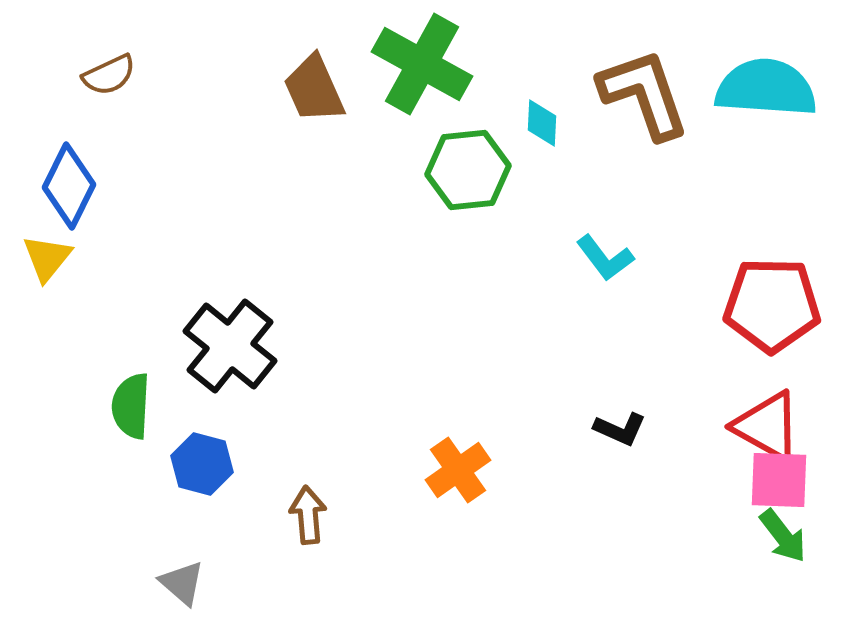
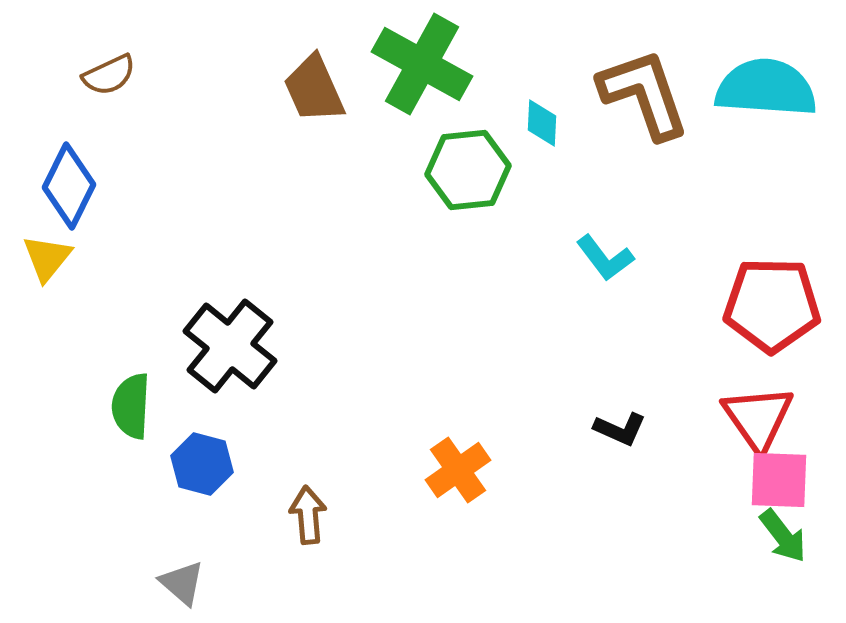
red triangle: moved 9 px left, 8 px up; rotated 26 degrees clockwise
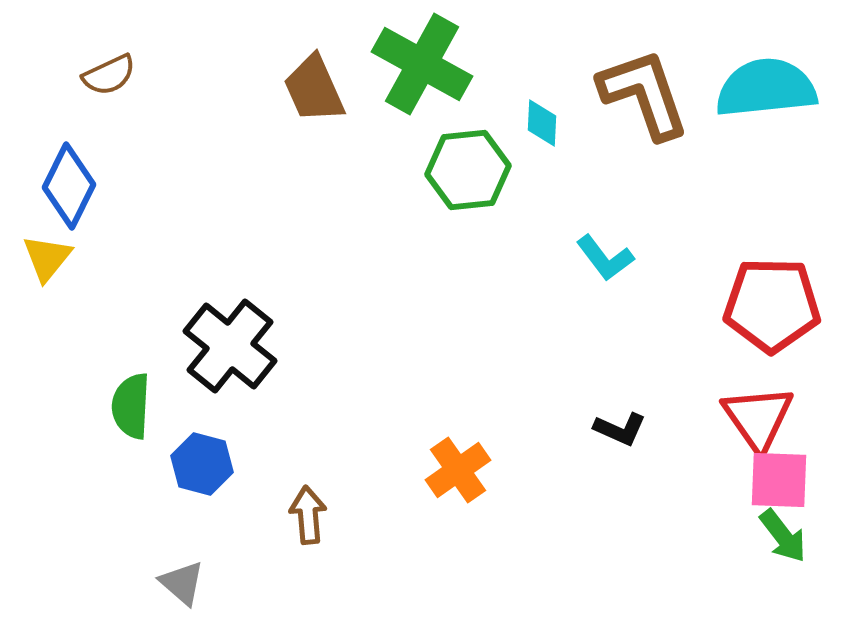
cyan semicircle: rotated 10 degrees counterclockwise
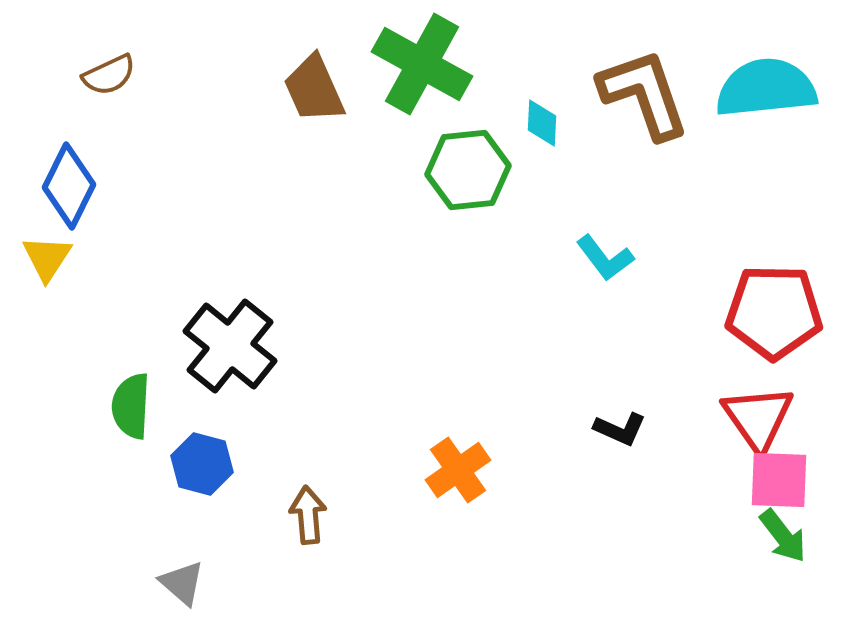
yellow triangle: rotated 6 degrees counterclockwise
red pentagon: moved 2 px right, 7 px down
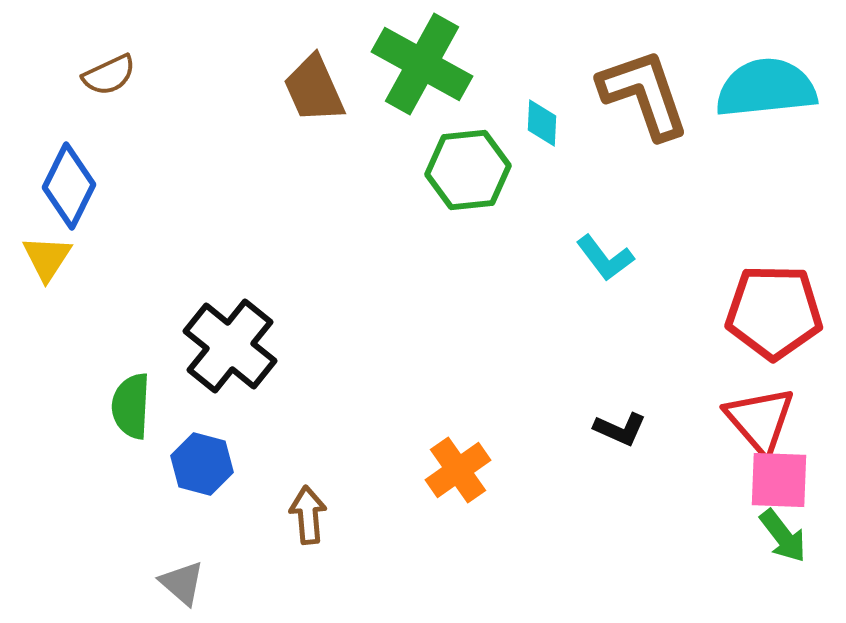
red triangle: moved 2 px right, 2 px down; rotated 6 degrees counterclockwise
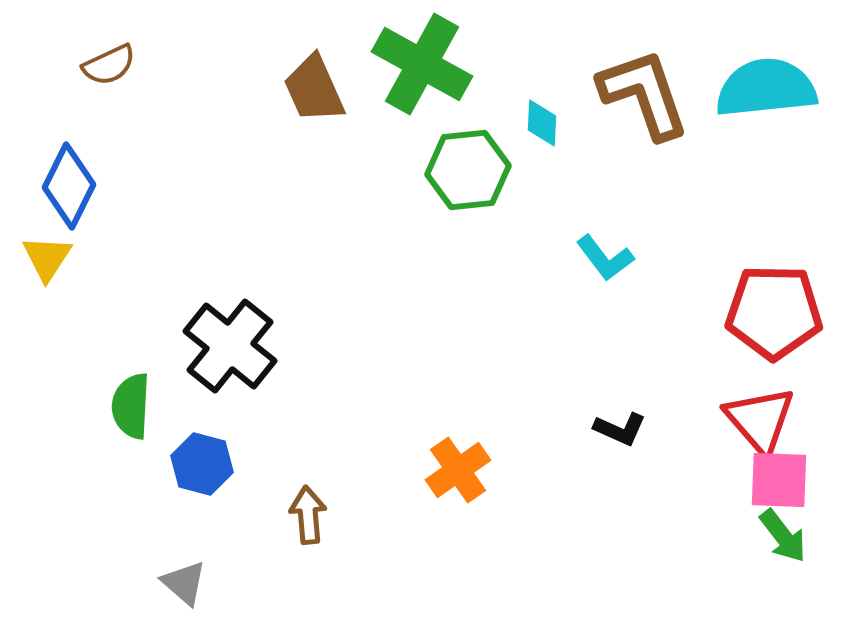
brown semicircle: moved 10 px up
gray triangle: moved 2 px right
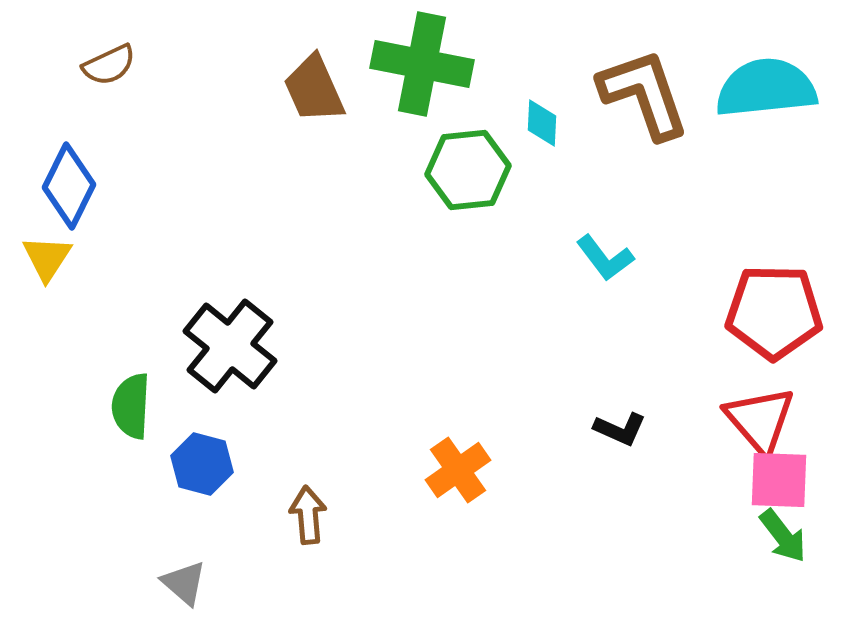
green cross: rotated 18 degrees counterclockwise
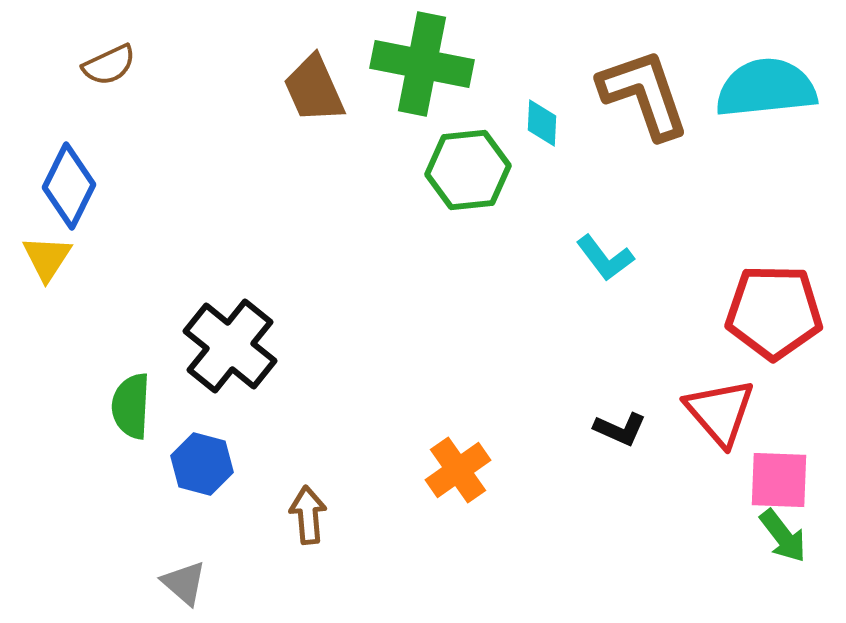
red triangle: moved 40 px left, 8 px up
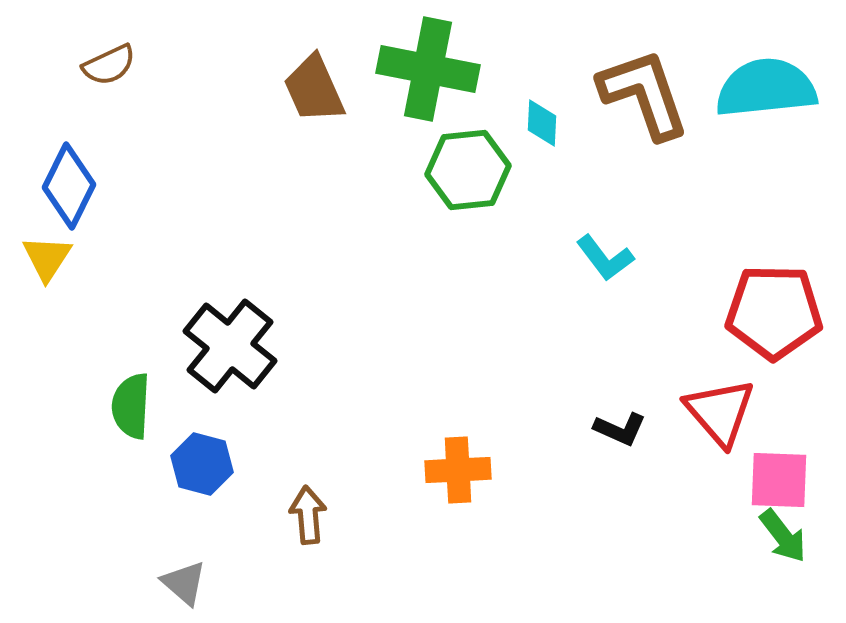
green cross: moved 6 px right, 5 px down
orange cross: rotated 32 degrees clockwise
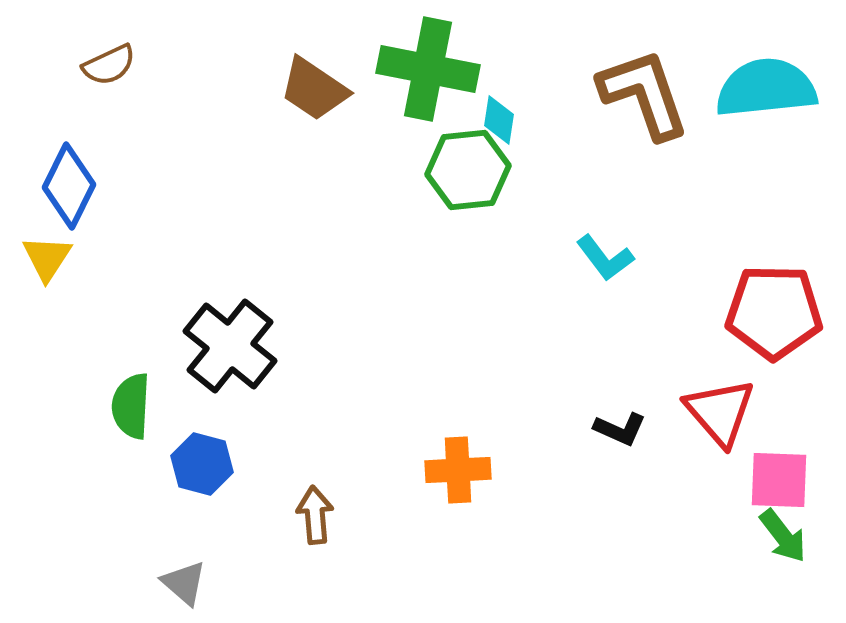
brown trapezoid: rotated 32 degrees counterclockwise
cyan diamond: moved 43 px left, 3 px up; rotated 6 degrees clockwise
brown arrow: moved 7 px right
